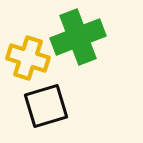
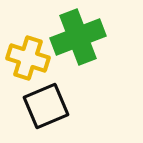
black square: rotated 6 degrees counterclockwise
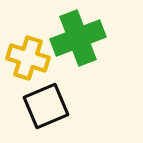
green cross: moved 1 px down
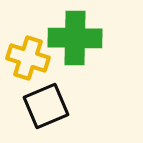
green cross: moved 3 px left; rotated 22 degrees clockwise
